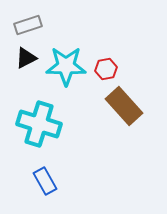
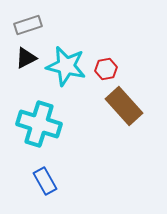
cyan star: rotated 12 degrees clockwise
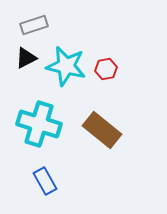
gray rectangle: moved 6 px right
brown rectangle: moved 22 px left, 24 px down; rotated 9 degrees counterclockwise
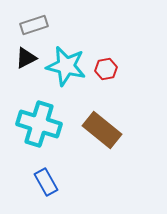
blue rectangle: moved 1 px right, 1 px down
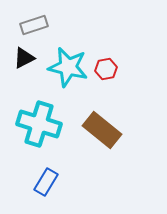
black triangle: moved 2 px left
cyan star: moved 2 px right, 1 px down
blue rectangle: rotated 60 degrees clockwise
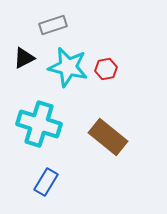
gray rectangle: moved 19 px right
brown rectangle: moved 6 px right, 7 px down
